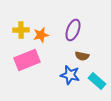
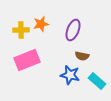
orange star: moved 11 px up
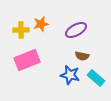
purple ellipse: moved 3 px right; rotated 40 degrees clockwise
cyan rectangle: moved 1 px left, 3 px up
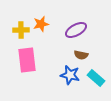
brown semicircle: moved 1 px left, 1 px up
pink rectangle: rotated 75 degrees counterclockwise
